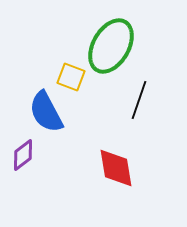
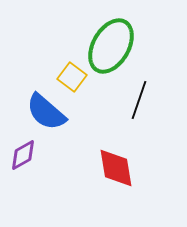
yellow square: moved 1 px right; rotated 16 degrees clockwise
blue semicircle: rotated 21 degrees counterclockwise
purple diamond: rotated 8 degrees clockwise
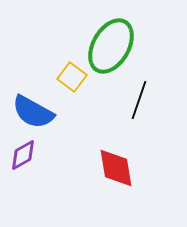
blue semicircle: moved 13 px left; rotated 12 degrees counterclockwise
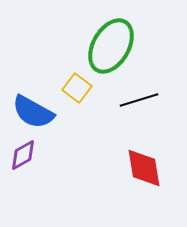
yellow square: moved 5 px right, 11 px down
black line: rotated 54 degrees clockwise
red diamond: moved 28 px right
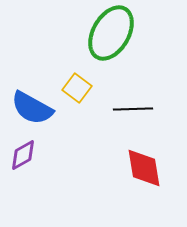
green ellipse: moved 13 px up
black line: moved 6 px left, 9 px down; rotated 15 degrees clockwise
blue semicircle: moved 1 px left, 4 px up
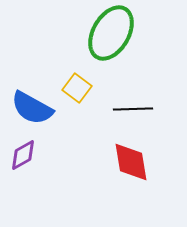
red diamond: moved 13 px left, 6 px up
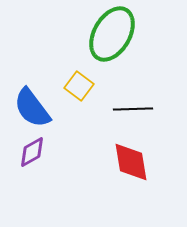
green ellipse: moved 1 px right, 1 px down
yellow square: moved 2 px right, 2 px up
blue semicircle: rotated 24 degrees clockwise
purple diamond: moved 9 px right, 3 px up
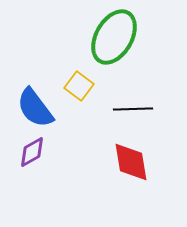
green ellipse: moved 2 px right, 3 px down
blue semicircle: moved 3 px right
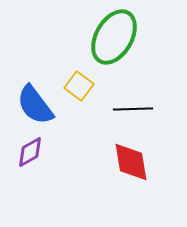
blue semicircle: moved 3 px up
purple diamond: moved 2 px left
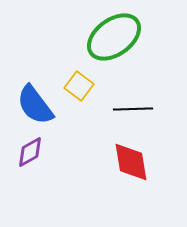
green ellipse: rotated 24 degrees clockwise
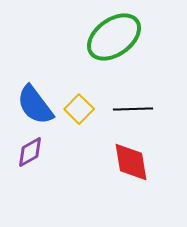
yellow square: moved 23 px down; rotated 8 degrees clockwise
